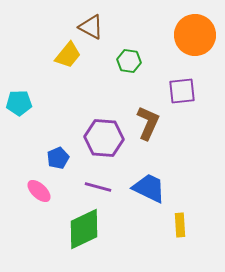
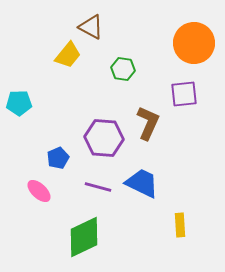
orange circle: moved 1 px left, 8 px down
green hexagon: moved 6 px left, 8 px down
purple square: moved 2 px right, 3 px down
blue trapezoid: moved 7 px left, 5 px up
green diamond: moved 8 px down
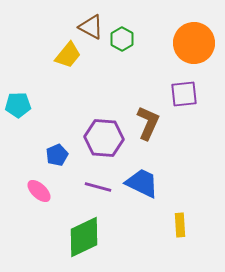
green hexagon: moved 1 px left, 30 px up; rotated 20 degrees clockwise
cyan pentagon: moved 1 px left, 2 px down
blue pentagon: moved 1 px left, 3 px up
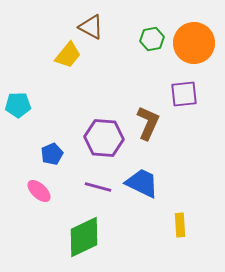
green hexagon: moved 30 px right; rotated 20 degrees clockwise
blue pentagon: moved 5 px left, 1 px up
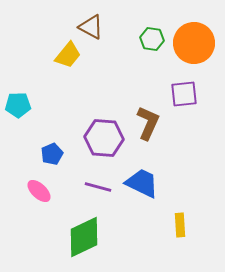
green hexagon: rotated 20 degrees clockwise
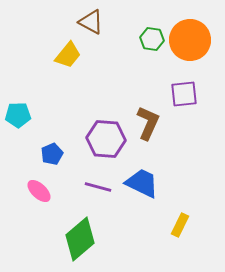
brown triangle: moved 5 px up
orange circle: moved 4 px left, 3 px up
cyan pentagon: moved 10 px down
purple hexagon: moved 2 px right, 1 px down
yellow rectangle: rotated 30 degrees clockwise
green diamond: moved 4 px left, 2 px down; rotated 15 degrees counterclockwise
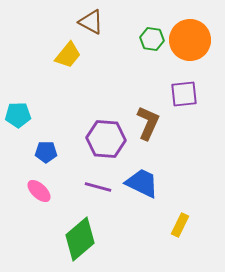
blue pentagon: moved 6 px left, 2 px up; rotated 25 degrees clockwise
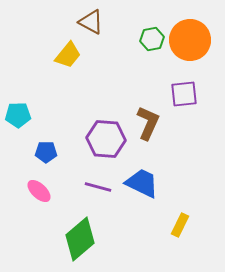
green hexagon: rotated 20 degrees counterclockwise
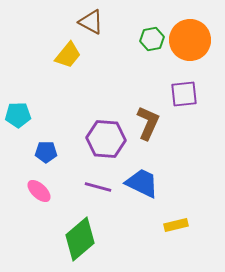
yellow rectangle: moved 4 px left; rotated 50 degrees clockwise
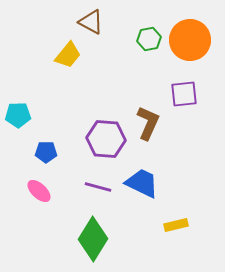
green hexagon: moved 3 px left
green diamond: moved 13 px right; rotated 18 degrees counterclockwise
